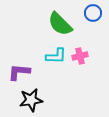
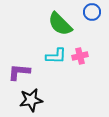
blue circle: moved 1 px left, 1 px up
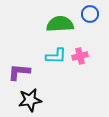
blue circle: moved 2 px left, 2 px down
green semicircle: rotated 132 degrees clockwise
black star: moved 1 px left
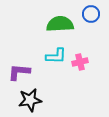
blue circle: moved 1 px right
pink cross: moved 6 px down
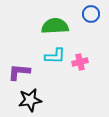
green semicircle: moved 5 px left, 2 px down
cyan L-shape: moved 1 px left
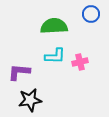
green semicircle: moved 1 px left
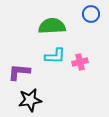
green semicircle: moved 2 px left
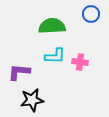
pink cross: rotated 21 degrees clockwise
black star: moved 2 px right
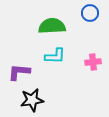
blue circle: moved 1 px left, 1 px up
pink cross: moved 13 px right; rotated 14 degrees counterclockwise
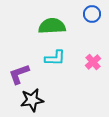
blue circle: moved 2 px right, 1 px down
cyan L-shape: moved 2 px down
pink cross: rotated 35 degrees counterclockwise
purple L-shape: moved 2 px down; rotated 25 degrees counterclockwise
